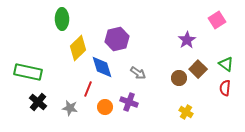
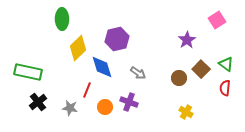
brown square: moved 3 px right
red line: moved 1 px left, 1 px down
black cross: rotated 12 degrees clockwise
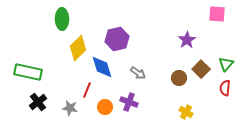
pink square: moved 6 px up; rotated 36 degrees clockwise
green triangle: rotated 35 degrees clockwise
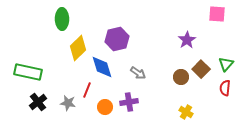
brown circle: moved 2 px right, 1 px up
purple cross: rotated 30 degrees counterclockwise
gray star: moved 2 px left, 5 px up
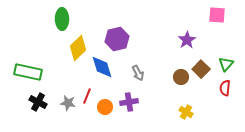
pink square: moved 1 px down
gray arrow: rotated 28 degrees clockwise
red line: moved 6 px down
black cross: rotated 24 degrees counterclockwise
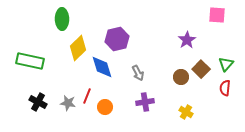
green rectangle: moved 2 px right, 11 px up
purple cross: moved 16 px right
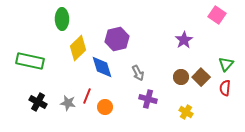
pink square: rotated 30 degrees clockwise
purple star: moved 3 px left
brown square: moved 8 px down
purple cross: moved 3 px right, 3 px up; rotated 24 degrees clockwise
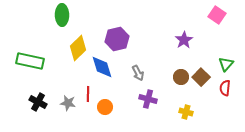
green ellipse: moved 4 px up
red line: moved 1 px right, 2 px up; rotated 21 degrees counterclockwise
yellow cross: rotated 16 degrees counterclockwise
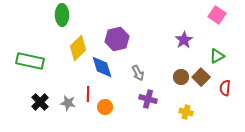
green triangle: moved 9 px left, 8 px up; rotated 21 degrees clockwise
black cross: moved 2 px right; rotated 18 degrees clockwise
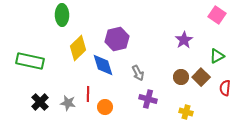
blue diamond: moved 1 px right, 2 px up
